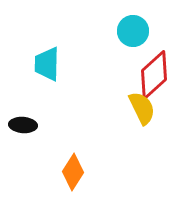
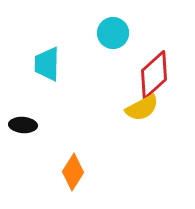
cyan circle: moved 20 px left, 2 px down
yellow semicircle: rotated 88 degrees clockwise
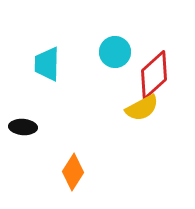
cyan circle: moved 2 px right, 19 px down
black ellipse: moved 2 px down
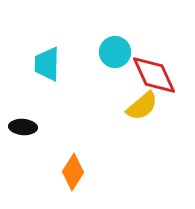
red diamond: rotated 72 degrees counterclockwise
yellow semicircle: moved 2 px up; rotated 12 degrees counterclockwise
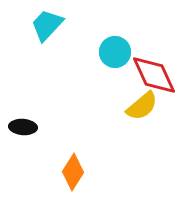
cyan trapezoid: moved 39 px up; rotated 42 degrees clockwise
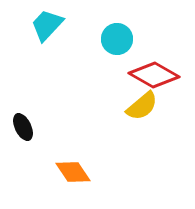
cyan circle: moved 2 px right, 13 px up
red diamond: rotated 36 degrees counterclockwise
black ellipse: rotated 60 degrees clockwise
orange diamond: rotated 66 degrees counterclockwise
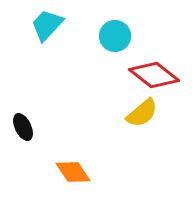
cyan circle: moved 2 px left, 3 px up
red diamond: rotated 9 degrees clockwise
yellow semicircle: moved 7 px down
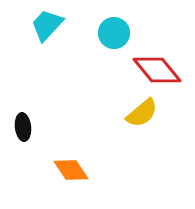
cyan circle: moved 1 px left, 3 px up
red diamond: moved 3 px right, 5 px up; rotated 12 degrees clockwise
black ellipse: rotated 20 degrees clockwise
orange diamond: moved 2 px left, 2 px up
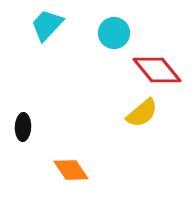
black ellipse: rotated 8 degrees clockwise
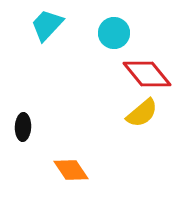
red diamond: moved 10 px left, 4 px down
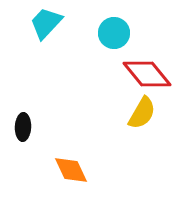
cyan trapezoid: moved 1 px left, 2 px up
yellow semicircle: rotated 20 degrees counterclockwise
orange diamond: rotated 9 degrees clockwise
